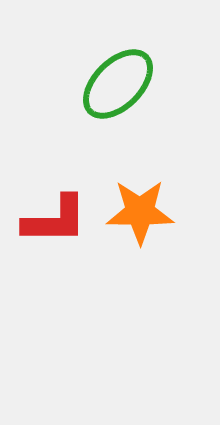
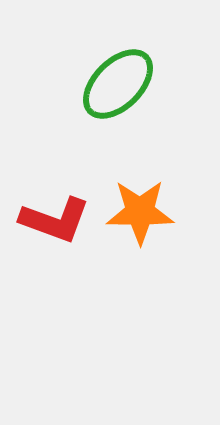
red L-shape: rotated 20 degrees clockwise
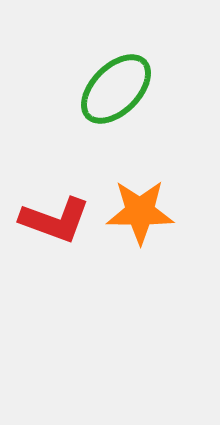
green ellipse: moved 2 px left, 5 px down
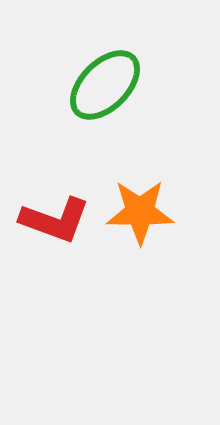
green ellipse: moved 11 px left, 4 px up
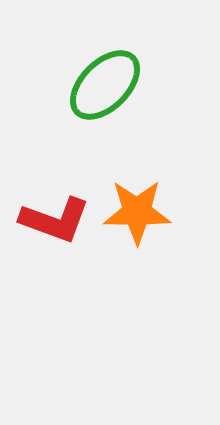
orange star: moved 3 px left
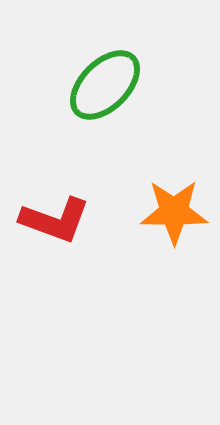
orange star: moved 37 px right
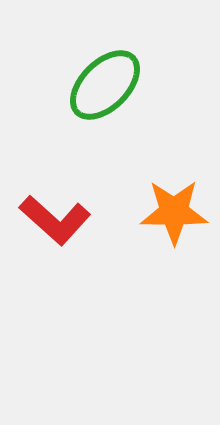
red L-shape: rotated 22 degrees clockwise
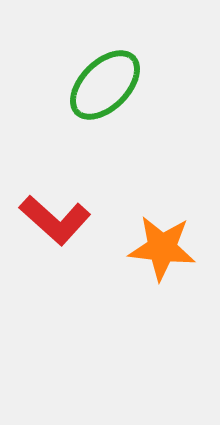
orange star: moved 12 px left, 36 px down; rotated 6 degrees clockwise
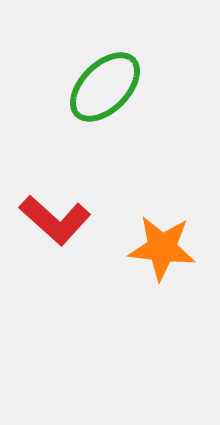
green ellipse: moved 2 px down
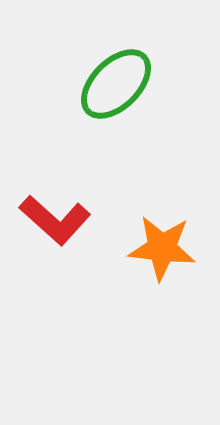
green ellipse: moved 11 px right, 3 px up
